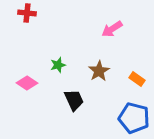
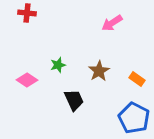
pink arrow: moved 6 px up
pink diamond: moved 3 px up
blue pentagon: rotated 12 degrees clockwise
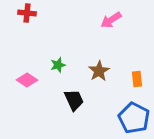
pink arrow: moved 1 px left, 3 px up
orange rectangle: rotated 49 degrees clockwise
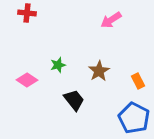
orange rectangle: moved 1 px right, 2 px down; rotated 21 degrees counterclockwise
black trapezoid: rotated 15 degrees counterclockwise
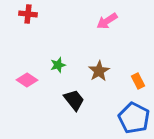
red cross: moved 1 px right, 1 px down
pink arrow: moved 4 px left, 1 px down
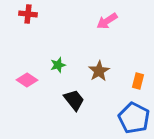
orange rectangle: rotated 42 degrees clockwise
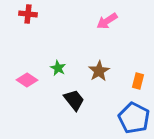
green star: moved 3 px down; rotated 28 degrees counterclockwise
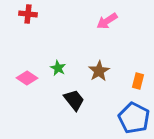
pink diamond: moved 2 px up
